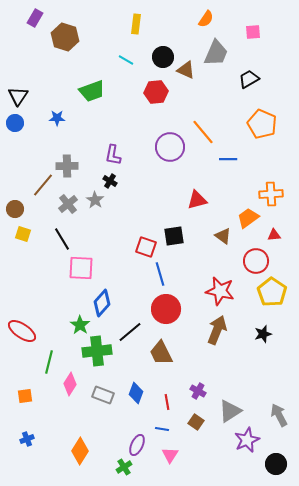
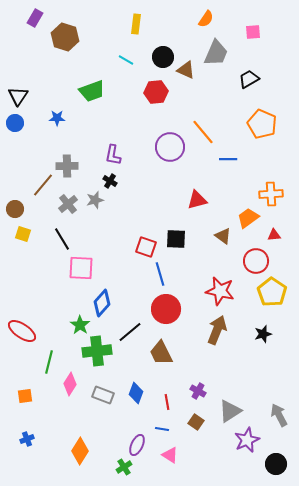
gray star at (95, 200): rotated 24 degrees clockwise
black square at (174, 236): moved 2 px right, 3 px down; rotated 10 degrees clockwise
pink triangle at (170, 455): rotated 30 degrees counterclockwise
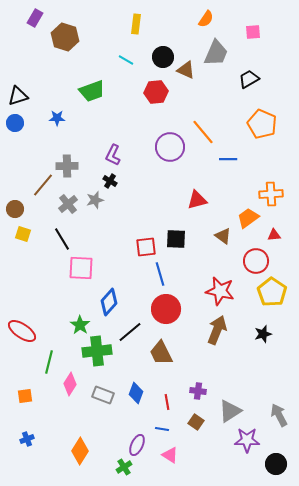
black triangle at (18, 96): rotated 40 degrees clockwise
purple L-shape at (113, 155): rotated 15 degrees clockwise
red square at (146, 247): rotated 25 degrees counterclockwise
blue diamond at (102, 303): moved 7 px right, 1 px up
purple cross at (198, 391): rotated 21 degrees counterclockwise
purple star at (247, 440): rotated 25 degrees clockwise
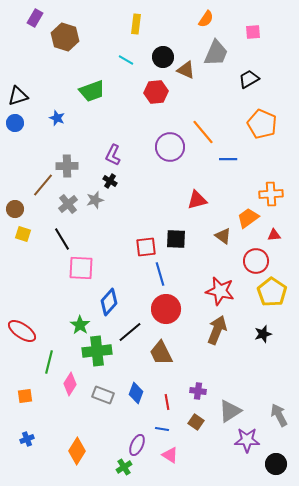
blue star at (57, 118): rotated 21 degrees clockwise
orange diamond at (80, 451): moved 3 px left
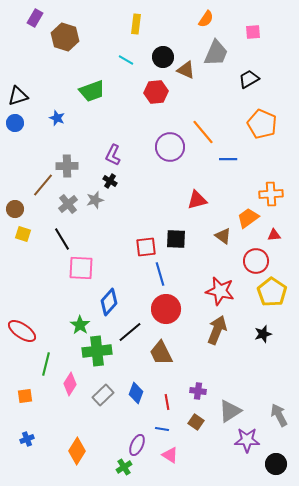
green line at (49, 362): moved 3 px left, 2 px down
gray rectangle at (103, 395): rotated 65 degrees counterclockwise
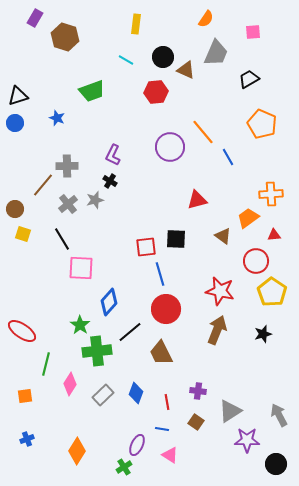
blue line at (228, 159): moved 2 px up; rotated 60 degrees clockwise
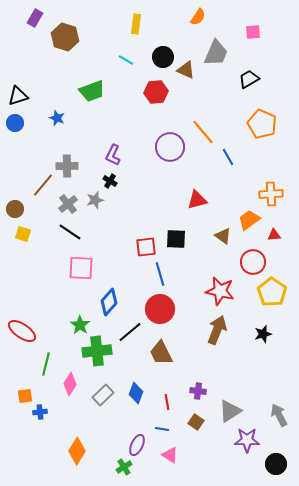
orange semicircle at (206, 19): moved 8 px left, 2 px up
orange trapezoid at (248, 218): moved 1 px right, 2 px down
black line at (62, 239): moved 8 px right, 7 px up; rotated 25 degrees counterclockwise
red circle at (256, 261): moved 3 px left, 1 px down
red circle at (166, 309): moved 6 px left
blue cross at (27, 439): moved 13 px right, 27 px up; rotated 16 degrees clockwise
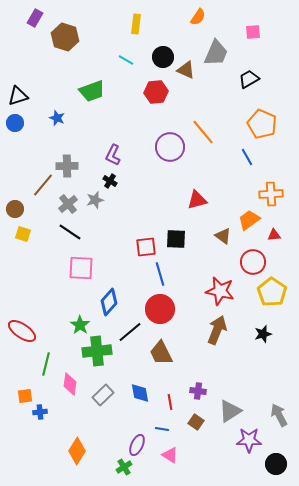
blue line at (228, 157): moved 19 px right
pink diamond at (70, 384): rotated 25 degrees counterclockwise
blue diamond at (136, 393): moved 4 px right; rotated 30 degrees counterclockwise
red line at (167, 402): moved 3 px right
purple star at (247, 440): moved 2 px right
